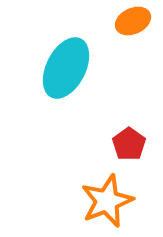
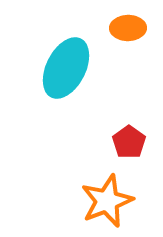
orange ellipse: moved 5 px left, 7 px down; rotated 24 degrees clockwise
red pentagon: moved 2 px up
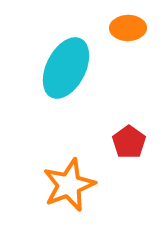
orange star: moved 38 px left, 16 px up
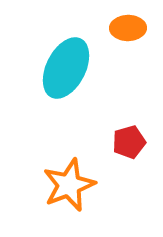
red pentagon: rotated 20 degrees clockwise
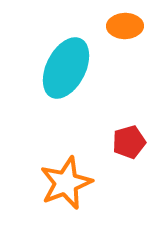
orange ellipse: moved 3 px left, 2 px up
orange star: moved 3 px left, 2 px up
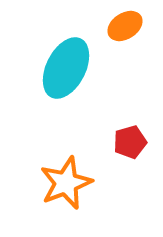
orange ellipse: rotated 32 degrees counterclockwise
red pentagon: moved 1 px right
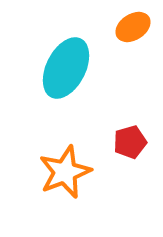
orange ellipse: moved 8 px right, 1 px down
orange star: moved 1 px left, 11 px up
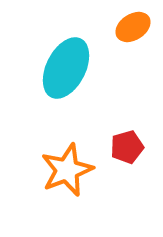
red pentagon: moved 3 px left, 5 px down
orange star: moved 2 px right, 2 px up
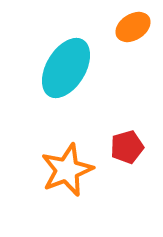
cyan ellipse: rotated 4 degrees clockwise
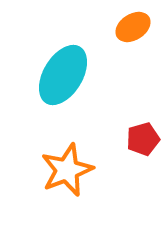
cyan ellipse: moved 3 px left, 7 px down
red pentagon: moved 16 px right, 8 px up
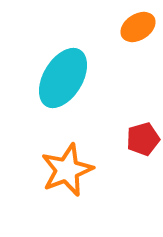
orange ellipse: moved 5 px right
cyan ellipse: moved 3 px down
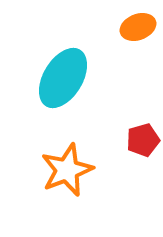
orange ellipse: rotated 12 degrees clockwise
red pentagon: moved 1 px down
